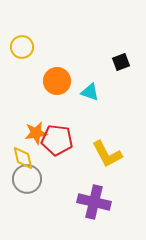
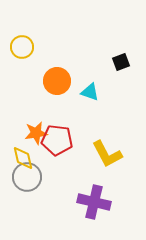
gray circle: moved 2 px up
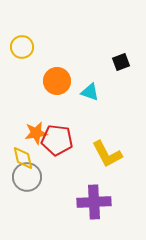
purple cross: rotated 16 degrees counterclockwise
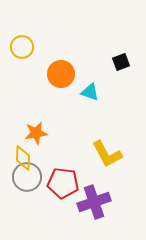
orange circle: moved 4 px right, 7 px up
red pentagon: moved 6 px right, 43 px down
yellow diamond: rotated 15 degrees clockwise
purple cross: rotated 16 degrees counterclockwise
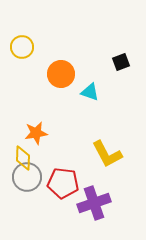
purple cross: moved 1 px down
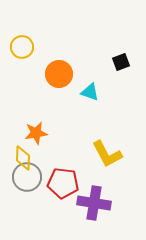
orange circle: moved 2 px left
purple cross: rotated 28 degrees clockwise
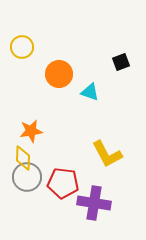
orange star: moved 5 px left, 2 px up
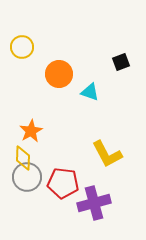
orange star: rotated 20 degrees counterclockwise
purple cross: rotated 24 degrees counterclockwise
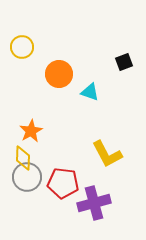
black square: moved 3 px right
